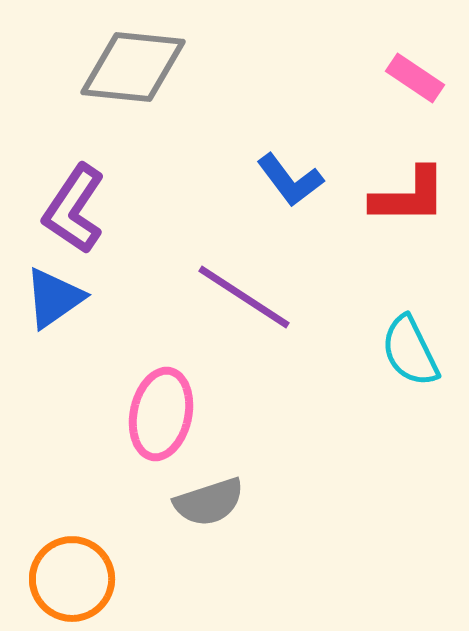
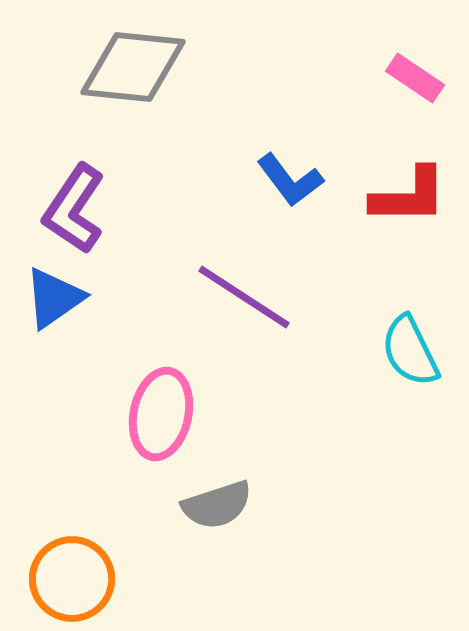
gray semicircle: moved 8 px right, 3 px down
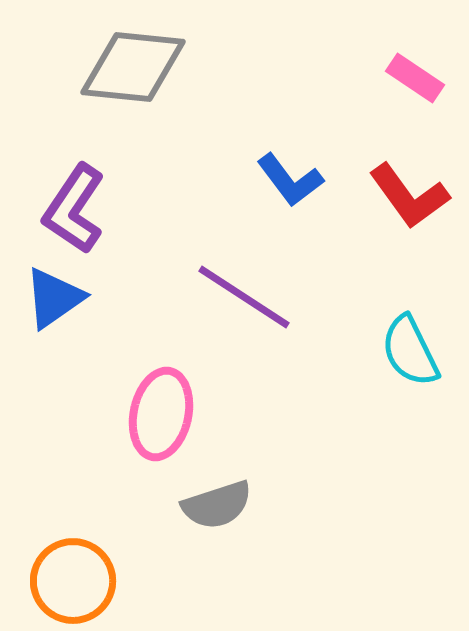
red L-shape: rotated 54 degrees clockwise
orange circle: moved 1 px right, 2 px down
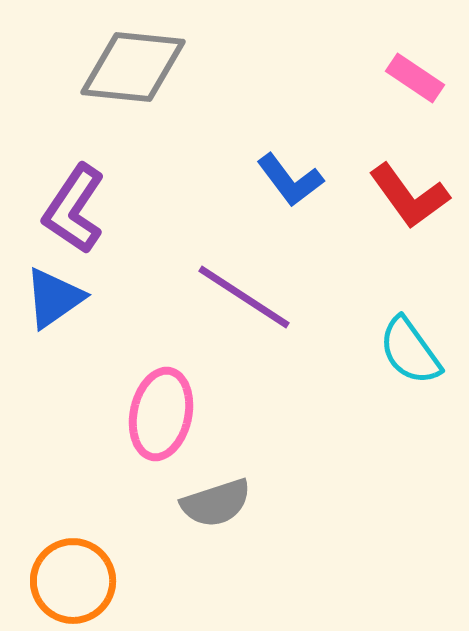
cyan semicircle: rotated 10 degrees counterclockwise
gray semicircle: moved 1 px left, 2 px up
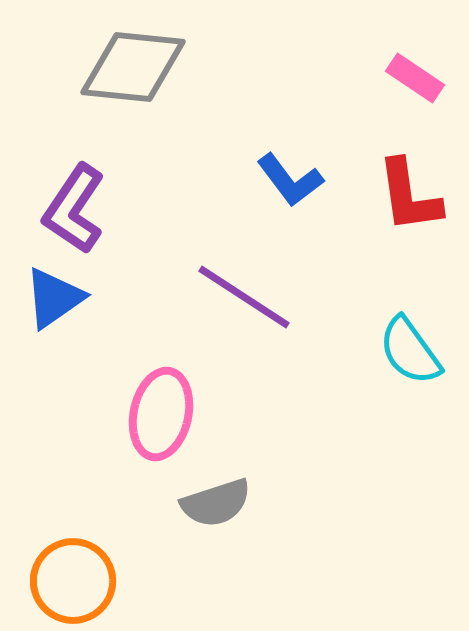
red L-shape: rotated 28 degrees clockwise
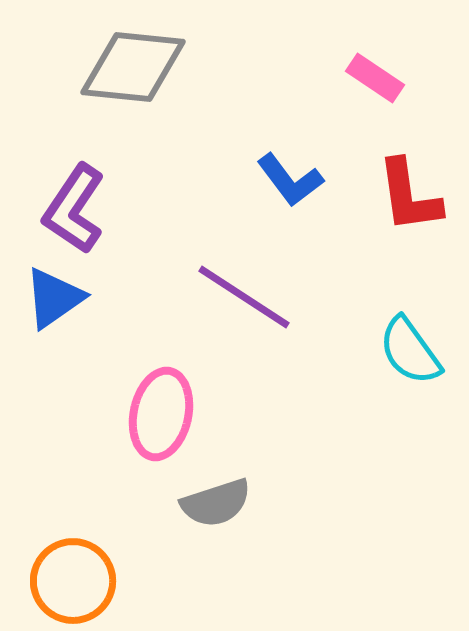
pink rectangle: moved 40 px left
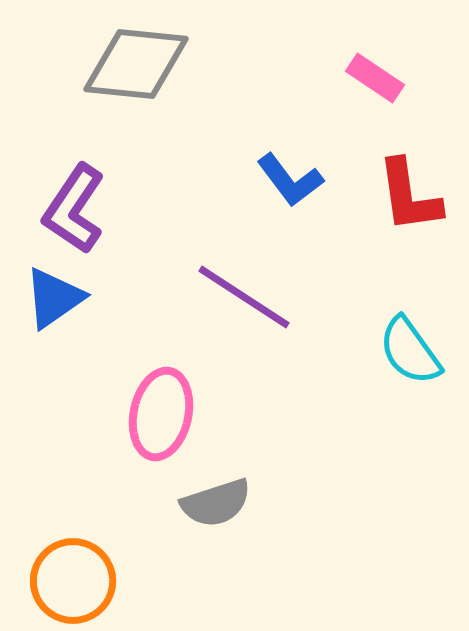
gray diamond: moved 3 px right, 3 px up
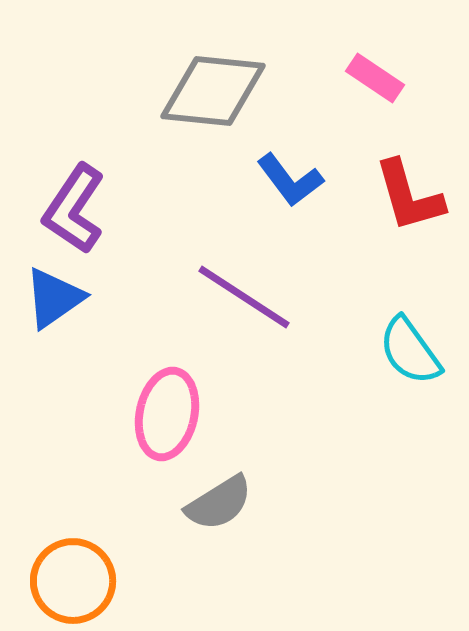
gray diamond: moved 77 px right, 27 px down
red L-shape: rotated 8 degrees counterclockwise
pink ellipse: moved 6 px right
gray semicircle: moved 3 px right; rotated 14 degrees counterclockwise
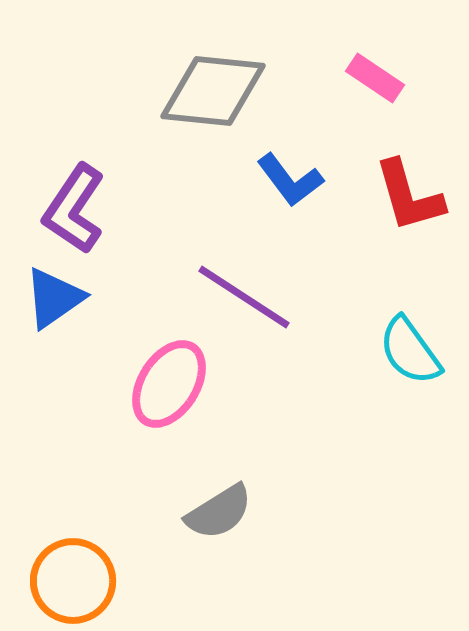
pink ellipse: moved 2 px right, 30 px up; rotated 20 degrees clockwise
gray semicircle: moved 9 px down
